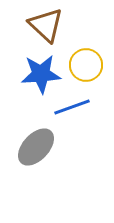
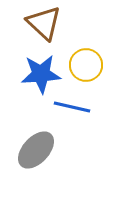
brown triangle: moved 2 px left, 2 px up
blue line: rotated 33 degrees clockwise
gray ellipse: moved 3 px down
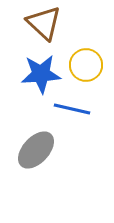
blue line: moved 2 px down
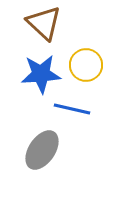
gray ellipse: moved 6 px right; rotated 9 degrees counterclockwise
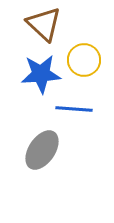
brown triangle: moved 1 px down
yellow circle: moved 2 px left, 5 px up
blue line: moved 2 px right; rotated 9 degrees counterclockwise
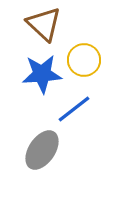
blue star: moved 1 px right
blue line: rotated 42 degrees counterclockwise
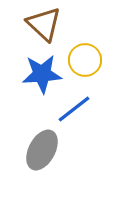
yellow circle: moved 1 px right
gray ellipse: rotated 6 degrees counterclockwise
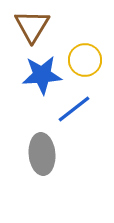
brown triangle: moved 12 px left, 2 px down; rotated 18 degrees clockwise
blue star: moved 1 px down
gray ellipse: moved 4 px down; rotated 33 degrees counterclockwise
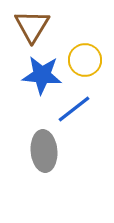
blue star: rotated 9 degrees clockwise
gray ellipse: moved 2 px right, 3 px up
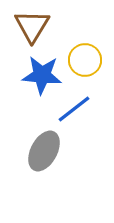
gray ellipse: rotated 33 degrees clockwise
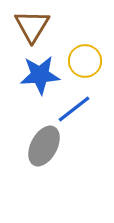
yellow circle: moved 1 px down
blue star: moved 2 px left; rotated 9 degrees counterclockwise
gray ellipse: moved 5 px up
